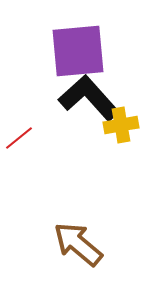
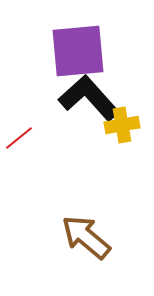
yellow cross: moved 1 px right
brown arrow: moved 8 px right, 7 px up
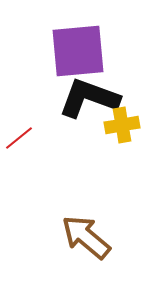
black L-shape: rotated 28 degrees counterclockwise
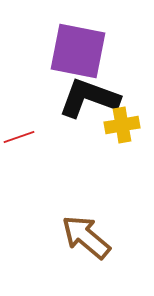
purple square: rotated 16 degrees clockwise
red line: moved 1 px up; rotated 20 degrees clockwise
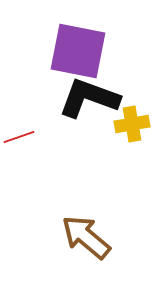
yellow cross: moved 10 px right, 1 px up
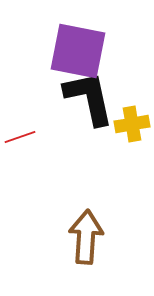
black L-shape: rotated 58 degrees clockwise
red line: moved 1 px right
brown arrow: rotated 54 degrees clockwise
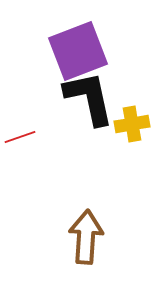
purple square: rotated 32 degrees counterclockwise
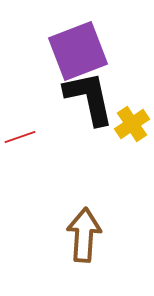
yellow cross: rotated 24 degrees counterclockwise
brown arrow: moved 2 px left, 2 px up
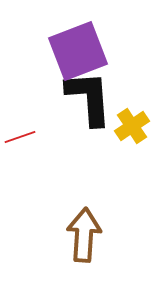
black L-shape: rotated 8 degrees clockwise
yellow cross: moved 2 px down
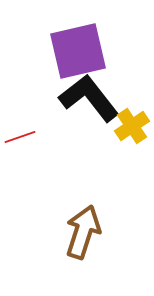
purple square: rotated 8 degrees clockwise
black L-shape: rotated 34 degrees counterclockwise
brown arrow: moved 1 px left, 3 px up; rotated 14 degrees clockwise
